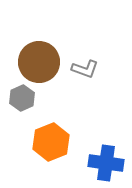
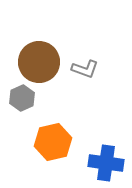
orange hexagon: moved 2 px right; rotated 9 degrees clockwise
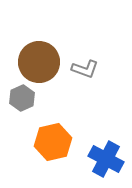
blue cross: moved 4 px up; rotated 20 degrees clockwise
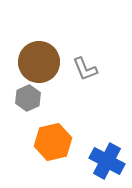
gray L-shape: rotated 48 degrees clockwise
gray hexagon: moved 6 px right
blue cross: moved 1 px right, 2 px down
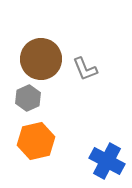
brown circle: moved 2 px right, 3 px up
orange hexagon: moved 17 px left, 1 px up
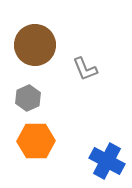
brown circle: moved 6 px left, 14 px up
orange hexagon: rotated 12 degrees clockwise
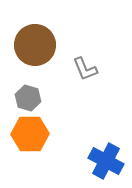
gray hexagon: rotated 20 degrees counterclockwise
orange hexagon: moved 6 px left, 7 px up
blue cross: moved 1 px left
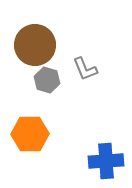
gray hexagon: moved 19 px right, 18 px up
blue cross: rotated 32 degrees counterclockwise
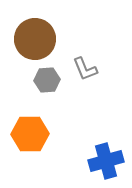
brown circle: moved 6 px up
gray hexagon: rotated 20 degrees counterclockwise
blue cross: rotated 12 degrees counterclockwise
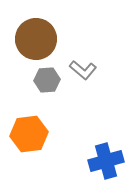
brown circle: moved 1 px right
gray L-shape: moved 2 px left, 1 px down; rotated 28 degrees counterclockwise
orange hexagon: moved 1 px left; rotated 6 degrees counterclockwise
